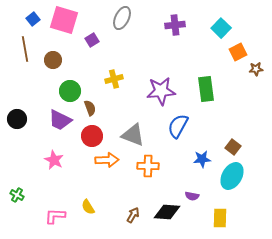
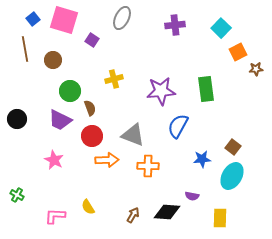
purple square: rotated 24 degrees counterclockwise
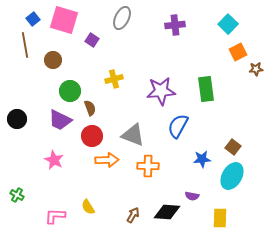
cyan square: moved 7 px right, 4 px up
brown line: moved 4 px up
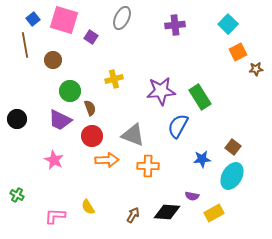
purple square: moved 1 px left, 3 px up
green rectangle: moved 6 px left, 8 px down; rotated 25 degrees counterclockwise
yellow rectangle: moved 6 px left, 5 px up; rotated 60 degrees clockwise
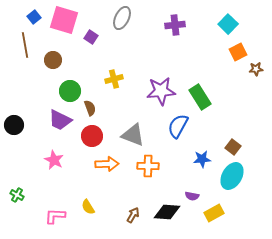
blue square: moved 1 px right, 2 px up
black circle: moved 3 px left, 6 px down
orange arrow: moved 4 px down
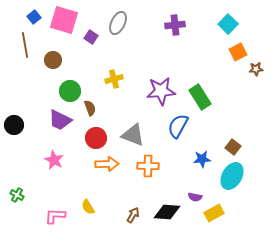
gray ellipse: moved 4 px left, 5 px down
red circle: moved 4 px right, 2 px down
purple semicircle: moved 3 px right, 1 px down
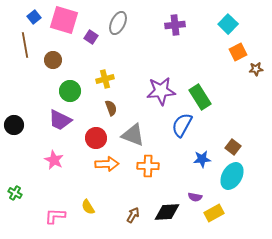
yellow cross: moved 9 px left
brown semicircle: moved 21 px right
blue semicircle: moved 4 px right, 1 px up
green cross: moved 2 px left, 2 px up
black diamond: rotated 8 degrees counterclockwise
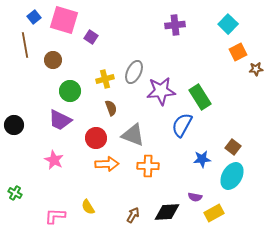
gray ellipse: moved 16 px right, 49 px down
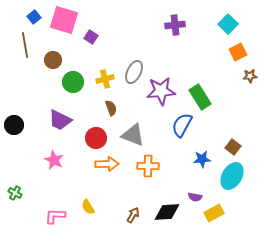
brown star: moved 6 px left, 7 px down
green circle: moved 3 px right, 9 px up
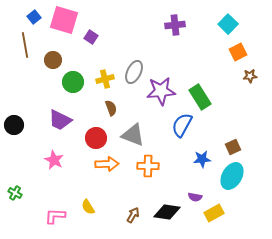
brown square: rotated 28 degrees clockwise
black diamond: rotated 12 degrees clockwise
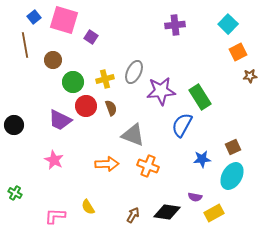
red circle: moved 10 px left, 32 px up
orange cross: rotated 20 degrees clockwise
